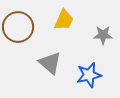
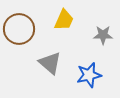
brown circle: moved 1 px right, 2 px down
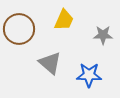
blue star: rotated 15 degrees clockwise
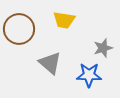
yellow trapezoid: rotated 75 degrees clockwise
gray star: moved 13 px down; rotated 18 degrees counterclockwise
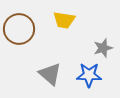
gray triangle: moved 11 px down
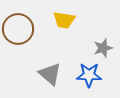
brown circle: moved 1 px left
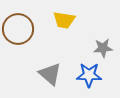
gray star: rotated 12 degrees clockwise
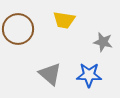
gray star: moved 6 px up; rotated 18 degrees clockwise
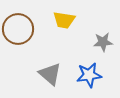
gray star: rotated 18 degrees counterclockwise
blue star: rotated 10 degrees counterclockwise
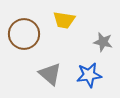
brown circle: moved 6 px right, 5 px down
gray star: rotated 18 degrees clockwise
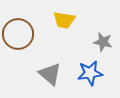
brown circle: moved 6 px left
blue star: moved 1 px right, 2 px up
